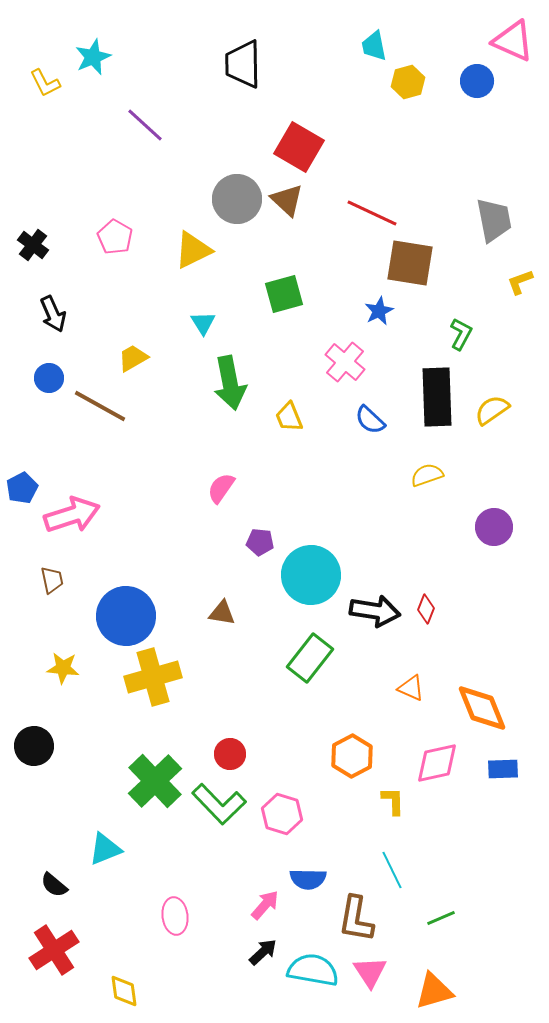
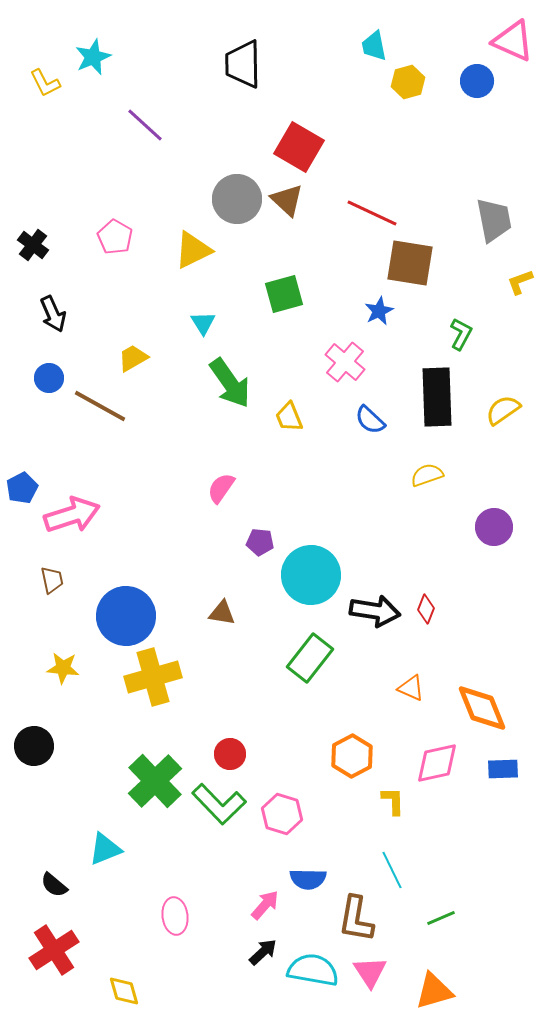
green arrow at (230, 383): rotated 24 degrees counterclockwise
yellow semicircle at (492, 410): moved 11 px right
yellow diamond at (124, 991): rotated 8 degrees counterclockwise
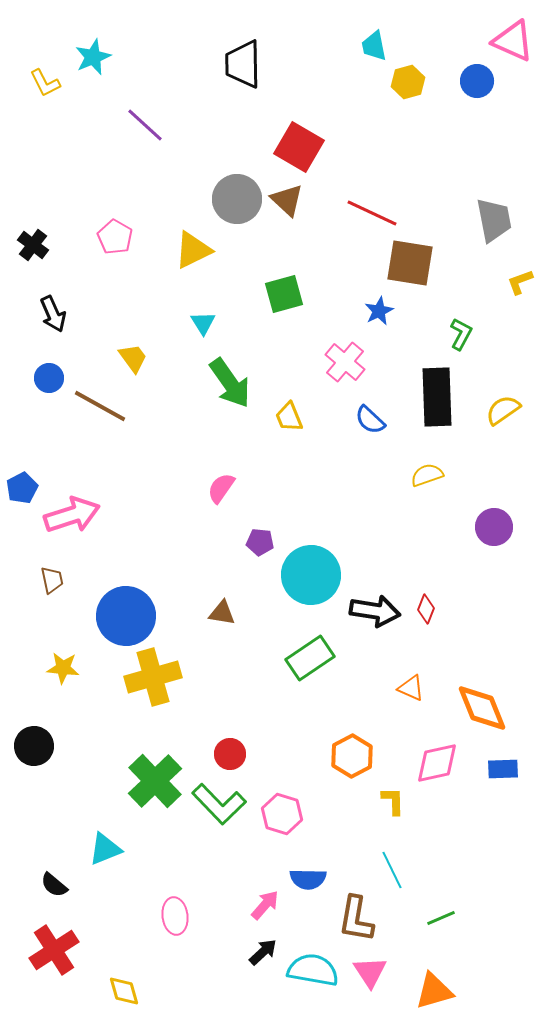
yellow trapezoid at (133, 358): rotated 84 degrees clockwise
green rectangle at (310, 658): rotated 18 degrees clockwise
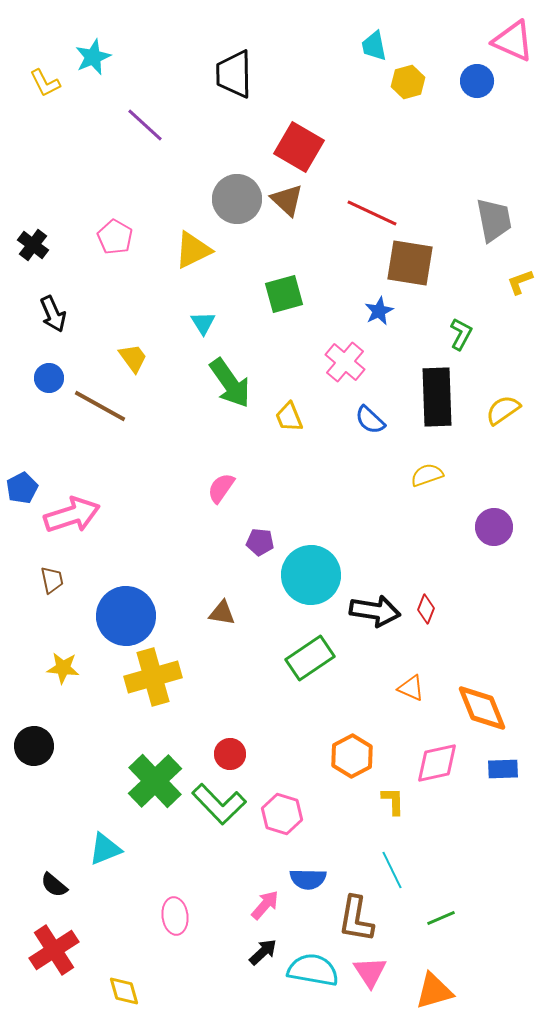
black trapezoid at (243, 64): moved 9 px left, 10 px down
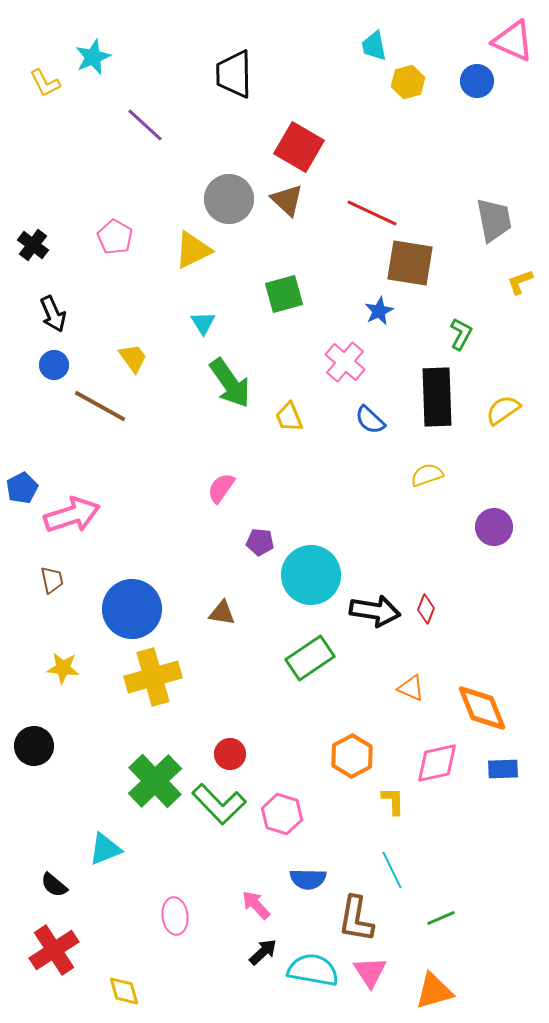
gray circle at (237, 199): moved 8 px left
blue circle at (49, 378): moved 5 px right, 13 px up
blue circle at (126, 616): moved 6 px right, 7 px up
pink arrow at (265, 905): moved 9 px left; rotated 84 degrees counterclockwise
